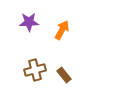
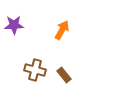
purple star: moved 15 px left, 3 px down
brown cross: rotated 30 degrees clockwise
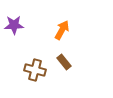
brown rectangle: moved 13 px up
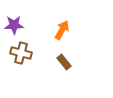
brown cross: moved 14 px left, 17 px up
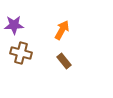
brown rectangle: moved 1 px up
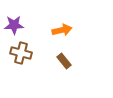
orange arrow: rotated 48 degrees clockwise
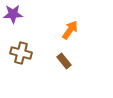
purple star: moved 1 px left, 11 px up
orange arrow: moved 8 px right; rotated 42 degrees counterclockwise
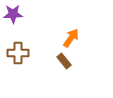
orange arrow: moved 1 px right, 8 px down
brown cross: moved 3 px left; rotated 15 degrees counterclockwise
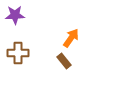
purple star: moved 2 px right, 1 px down
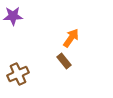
purple star: moved 2 px left, 1 px down
brown cross: moved 21 px down; rotated 25 degrees counterclockwise
